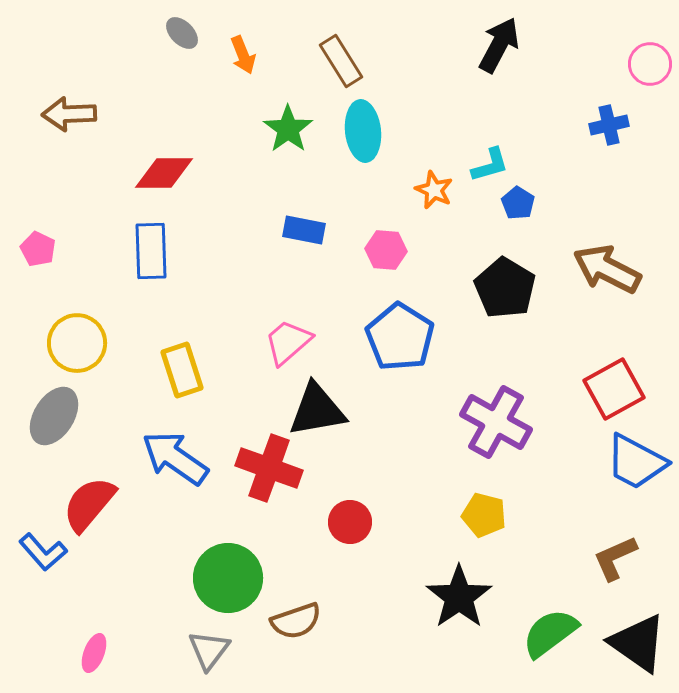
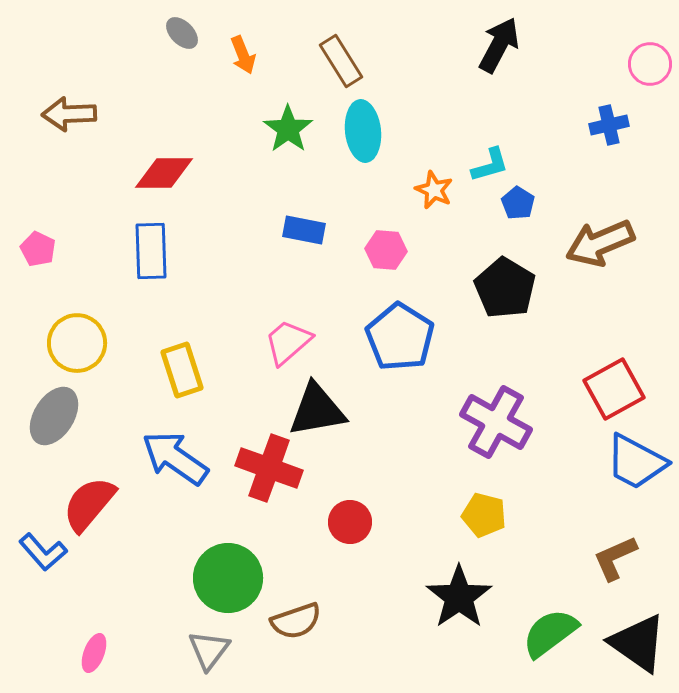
brown arrow at (607, 269): moved 7 px left, 26 px up; rotated 50 degrees counterclockwise
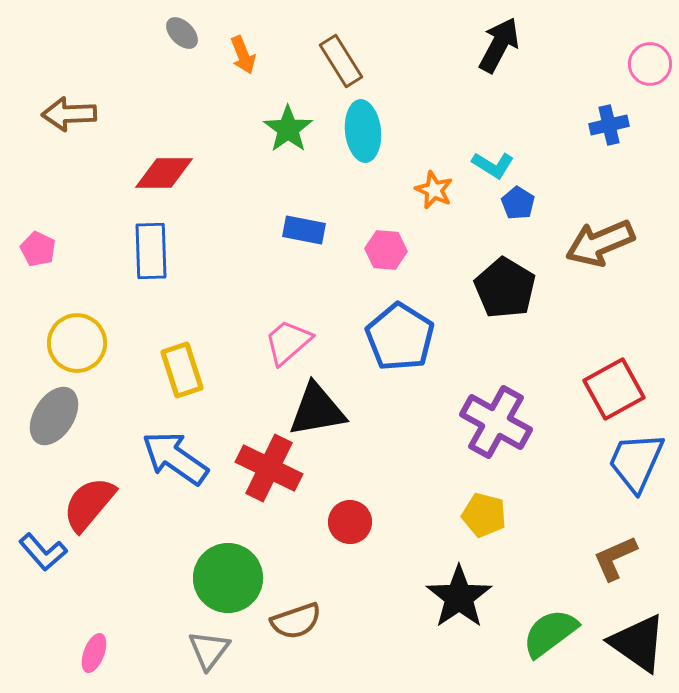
cyan L-shape at (490, 165): moved 3 px right; rotated 48 degrees clockwise
blue trapezoid at (636, 462): rotated 86 degrees clockwise
red cross at (269, 468): rotated 6 degrees clockwise
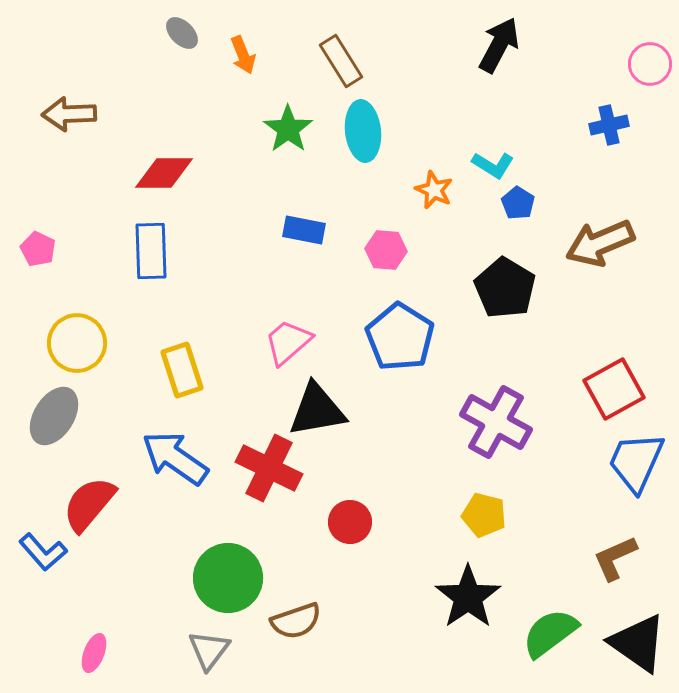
black star at (459, 597): moved 9 px right
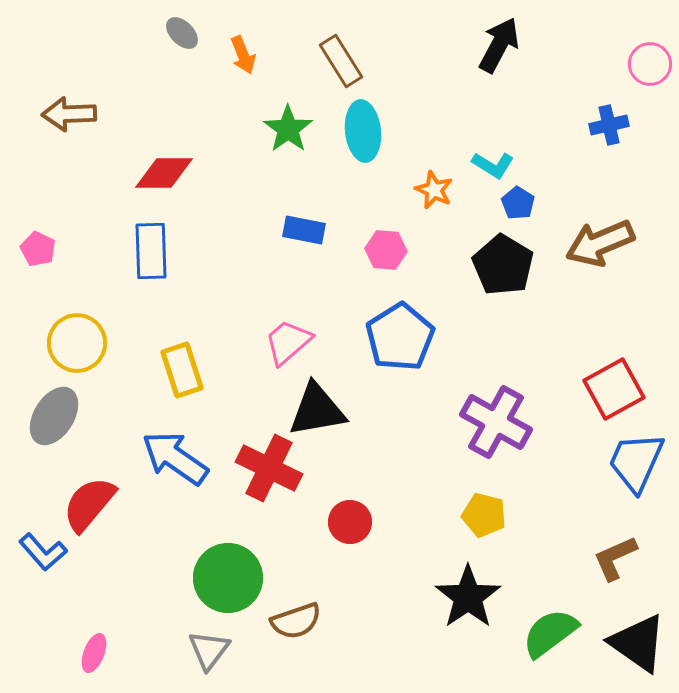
black pentagon at (505, 288): moved 2 px left, 23 px up
blue pentagon at (400, 337): rotated 8 degrees clockwise
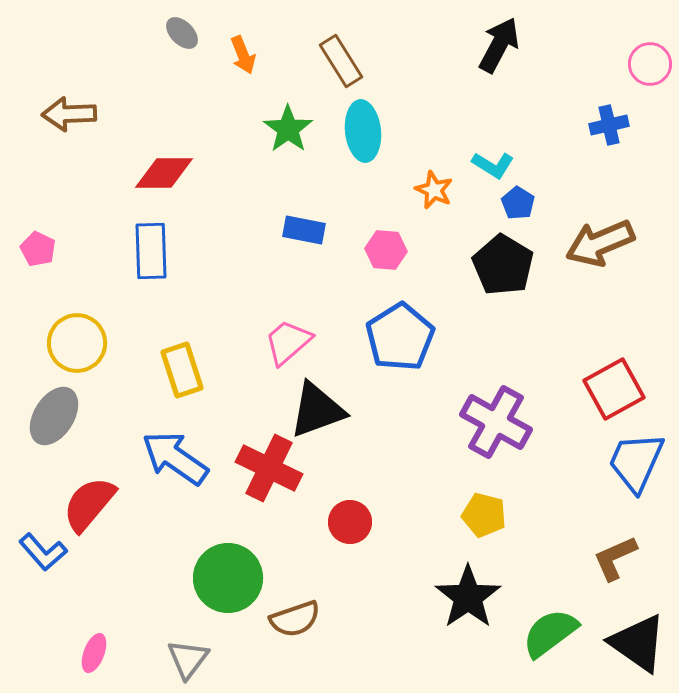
black triangle at (317, 410): rotated 10 degrees counterclockwise
brown semicircle at (296, 621): moved 1 px left, 2 px up
gray triangle at (209, 650): moved 21 px left, 9 px down
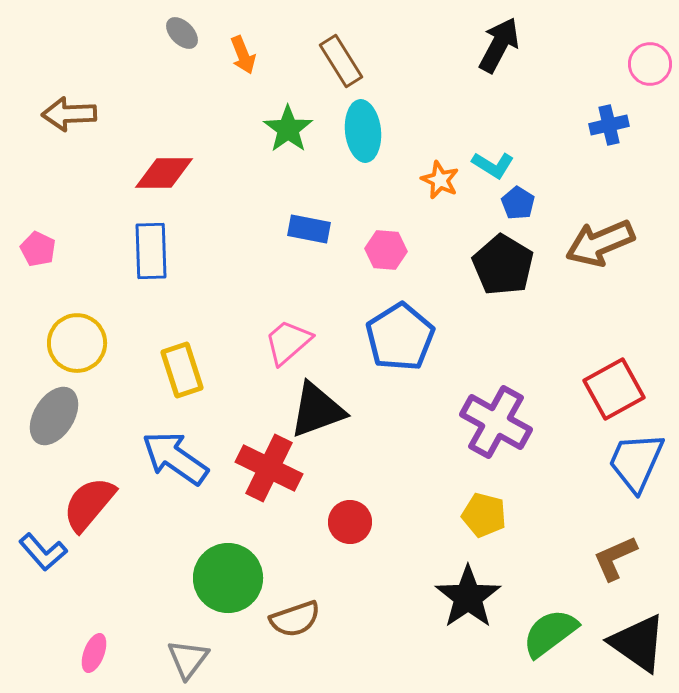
orange star at (434, 190): moved 6 px right, 10 px up
blue rectangle at (304, 230): moved 5 px right, 1 px up
